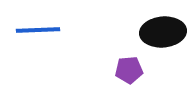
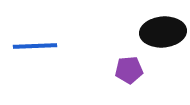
blue line: moved 3 px left, 16 px down
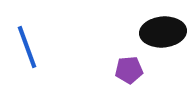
blue line: moved 8 px left, 1 px down; rotated 72 degrees clockwise
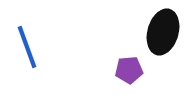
black ellipse: rotated 69 degrees counterclockwise
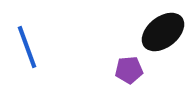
black ellipse: rotated 36 degrees clockwise
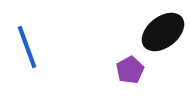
purple pentagon: moved 1 px right; rotated 24 degrees counterclockwise
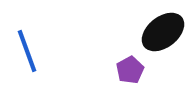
blue line: moved 4 px down
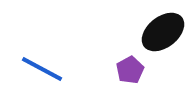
blue line: moved 15 px right, 18 px down; rotated 42 degrees counterclockwise
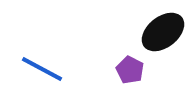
purple pentagon: rotated 16 degrees counterclockwise
